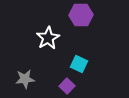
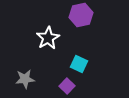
purple hexagon: rotated 10 degrees counterclockwise
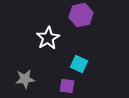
purple square: rotated 35 degrees counterclockwise
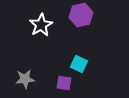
white star: moved 7 px left, 13 px up
purple square: moved 3 px left, 3 px up
